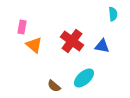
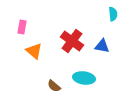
orange triangle: moved 6 px down
cyan ellipse: rotated 50 degrees clockwise
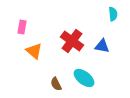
cyan ellipse: rotated 30 degrees clockwise
brown semicircle: moved 2 px right, 2 px up; rotated 24 degrees clockwise
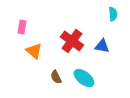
brown semicircle: moved 7 px up
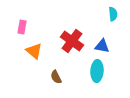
cyan ellipse: moved 13 px right, 7 px up; rotated 55 degrees clockwise
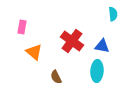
orange triangle: moved 1 px down
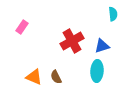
pink rectangle: rotated 24 degrees clockwise
red cross: rotated 25 degrees clockwise
blue triangle: rotated 28 degrees counterclockwise
orange triangle: moved 25 px down; rotated 18 degrees counterclockwise
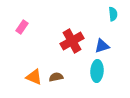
brown semicircle: rotated 104 degrees clockwise
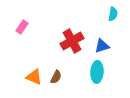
cyan semicircle: rotated 16 degrees clockwise
cyan ellipse: moved 1 px down
brown semicircle: rotated 128 degrees clockwise
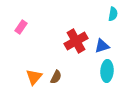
pink rectangle: moved 1 px left
red cross: moved 4 px right
cyan ellipse: moved 10 px right, 1 px up
orange triangle: rotated 48 degrees clockwise
